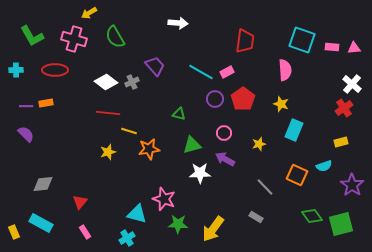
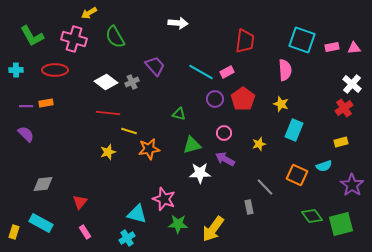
pink rectangle at (332, 47): rotated 16 degrees counterclockwise
gray rectangle at (256, 217): moved 7 px left, 10 px up; rotated 48 degrees clockwise
yellow rectangle at (14, 232): rotated 40 degrees clockwise
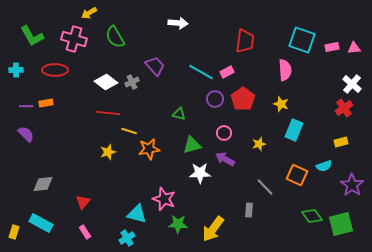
red triangle at (80, 202): moved 3 px right
gray rectangle at (249, 207): moved 3 px down; rotated 16 degrees clockwise
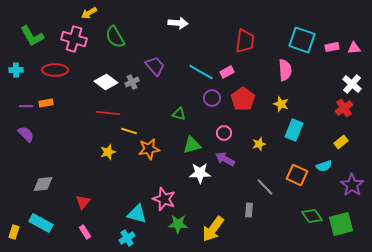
purple circle at (215, 99): moved 3 px left, 1 px up
yellow rectangle at (341, 142): rotated 24 degrees counterclockwise
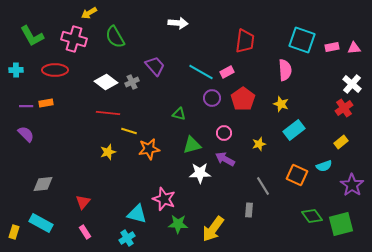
cyan rectangle at (294, 130): rotated 30 degrees clockwise
gray line at (265, 187): moved 2 px left, 1 px up; rotated 12 degrees clockwise
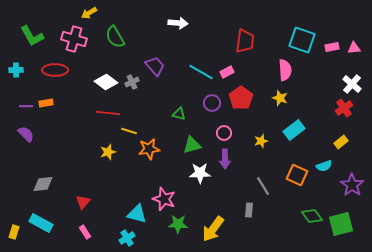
purple circle at (212, 98): moved 5 px down
red pentagon at (243, 99): moved 2 px left, 1 px up
yellow star at (281, 104): moved 1 px left, 6 px up
yellow star at (259, 144): moved 2 px right, 3 px up
purple arrow at (225, 159): rotated 120 degrees counterclockwise
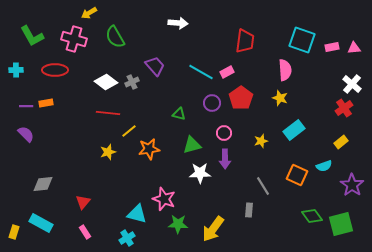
yellow line at (129, 131): rotated 56 degrees counterclockwise
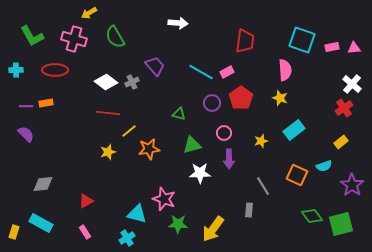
purple arrow at (225, 159): moved 4 px right
red triangle at (83, 202): moved 3 px right, 1 px up; rotated 21 degrees clockwise
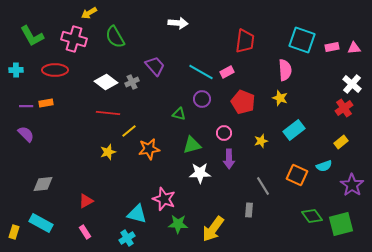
red pentagon at (241, 98): moved 2 px right, 4 px down; rotated 15 degrees counterclockwise
purple circle at (212, 103): moved 10 px left, 4 px up
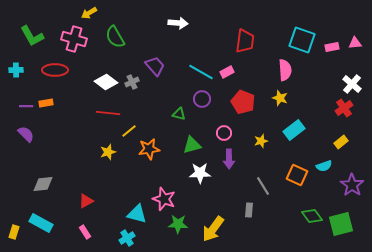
pink triangle at (354, 48): moved 1 px right, 5 px up
